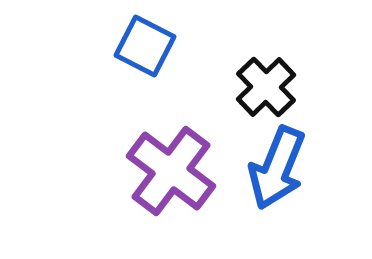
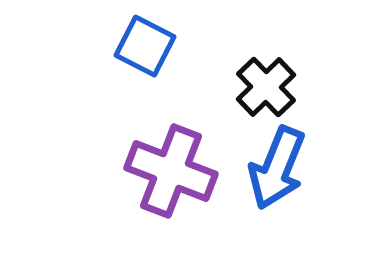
purple cross: rotated 16 degrees counterclockwise
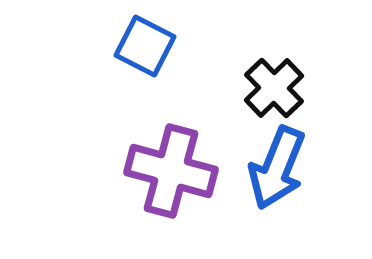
black cross: moved 8 px right, 1 px down
purple cross: rotated 6 degrees counterclockwise
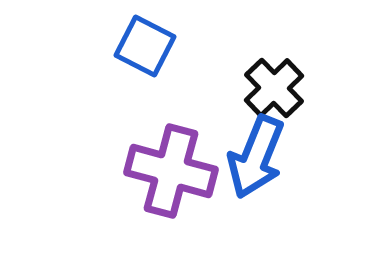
blue arrow: moved 21 px left, 11 px up
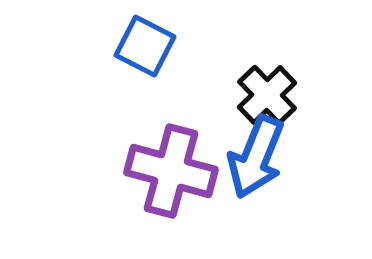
black cross: moved 7 px left, 7 px down
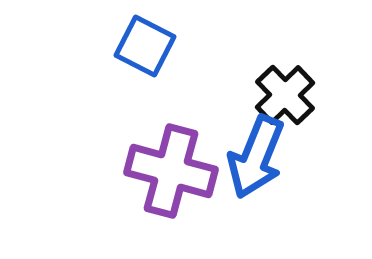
black cross: moved 18 px right
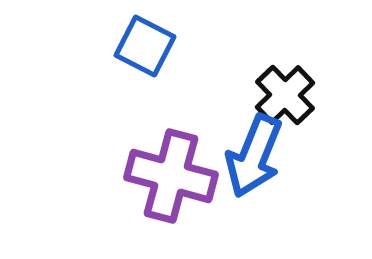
blue arrow: moved 2 px left, 1 px up
purple cross: moved 5 px down
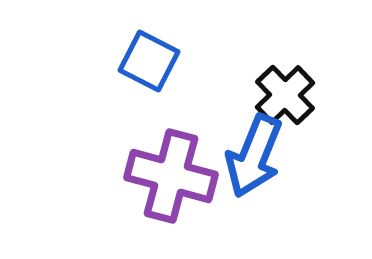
blue square: moved 4 px right, 15 px down
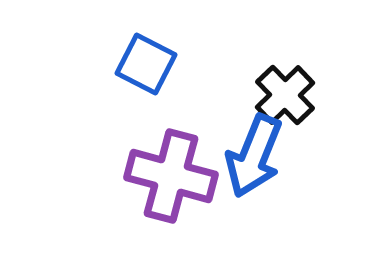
blue square: moved 3 px left, 3 px down
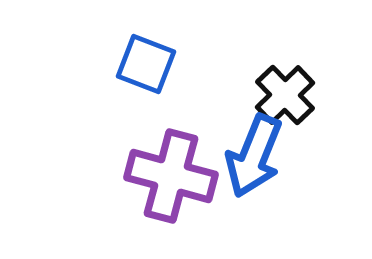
blue square: rotated 6 degrees counterclockwise
